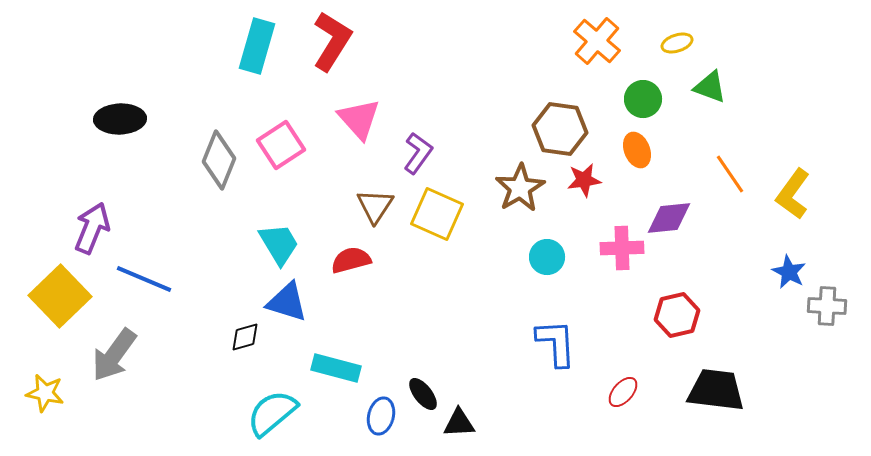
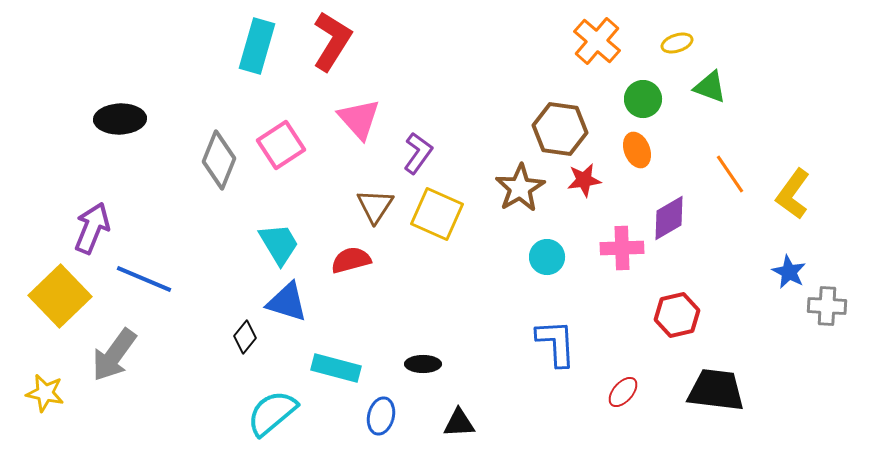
purple diamond at (669, 218): rotated 24 degrees counterclockwise
black diamond at (245, 337): rotated 36 degrees counterclockwise
black ellipse at (423, 394): moved 30 px up; rotated 52 degrees counterclockwise
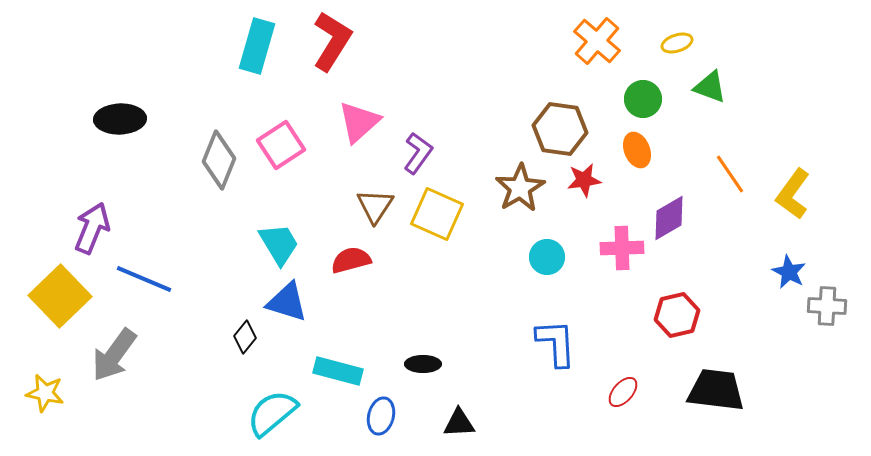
pink triangle at (359, 119): moved 3 px down; rotated 30 degrees clockwise
cyan rectangle at (336, 368): moved 2 px right, 3 px down
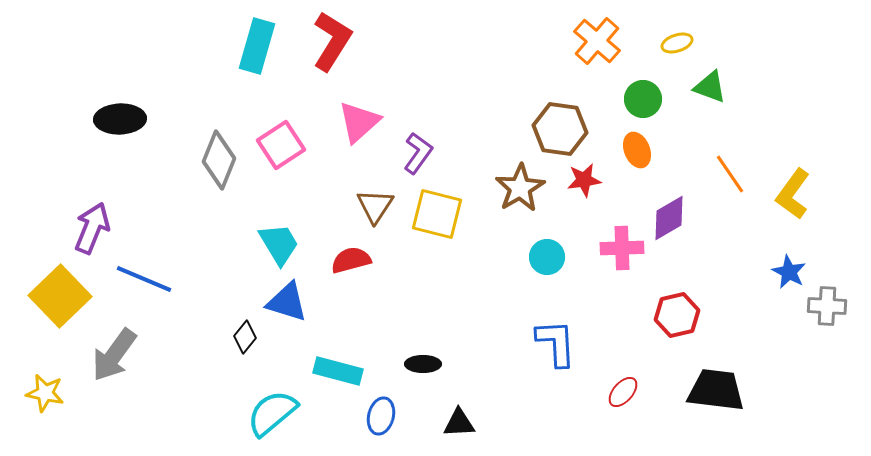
yellow square at (437, 214): rotated 10 degrees counterclockwise
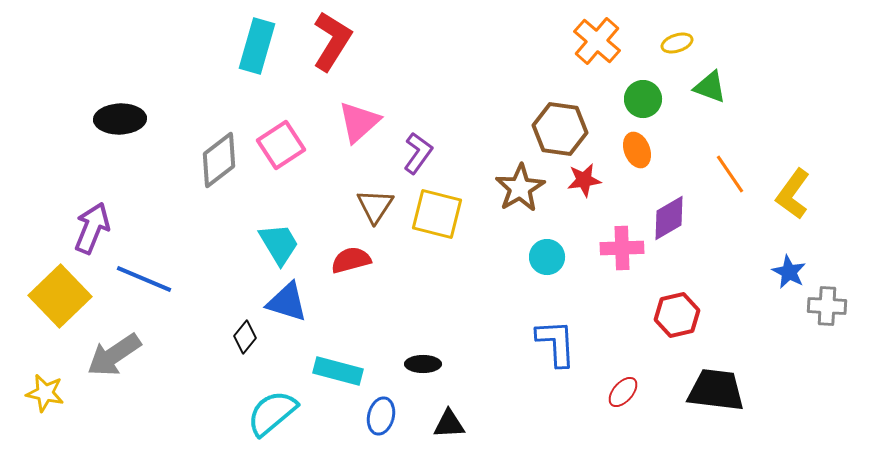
gray diamond at (219, 160): rotated 30 degrees clockwise
gray arrow at (114, 355): rotated 20 degrees clockwise
black triangle at (459, 423): moved 10 px left, 1 px down
